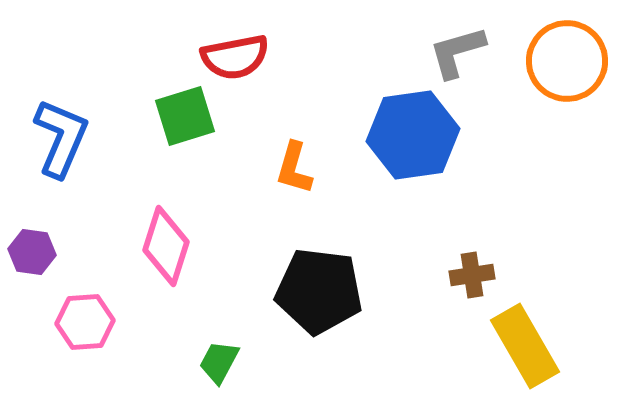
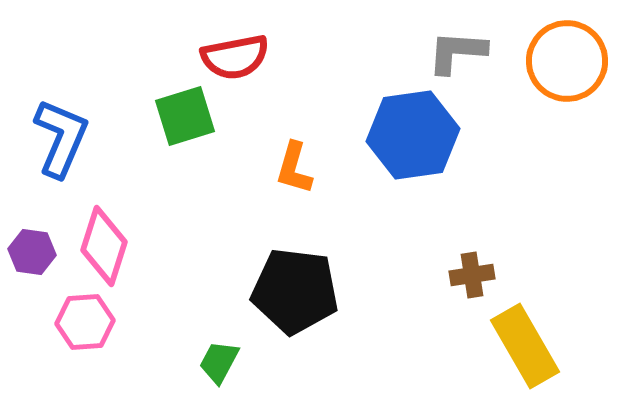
gray L-shape: rotated 20 degrees clockwise
pink diamond: moved 62 px left
black pentagon: moved 24 px left
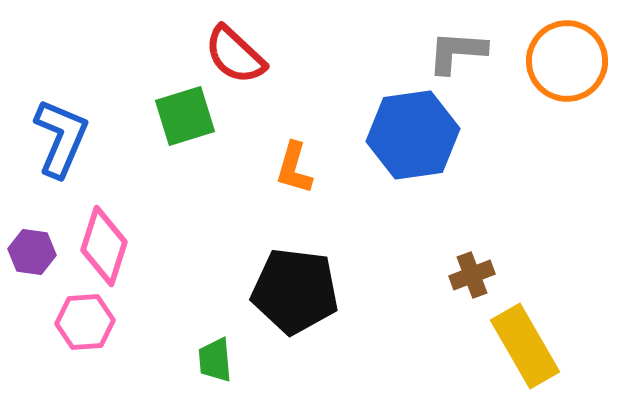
red semicircle: moved 2 px up; rotated 54 degrees clockwise
brown cross: rotated 12 degrees counterclockwise
green trapezoid: moved 4 px left, 2 px up; rotated 33 degrees counterclockwise
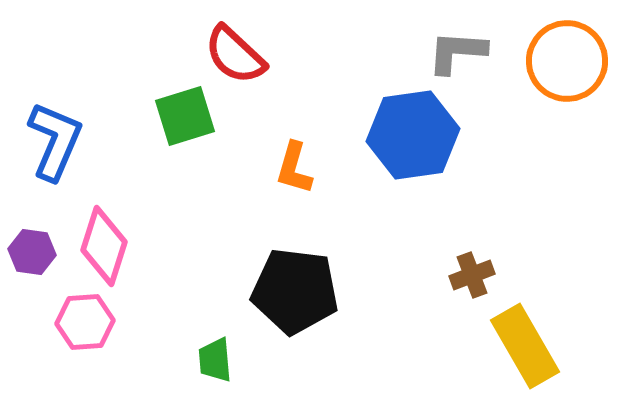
blue L-shape: moved 6 px left, 3 px down
